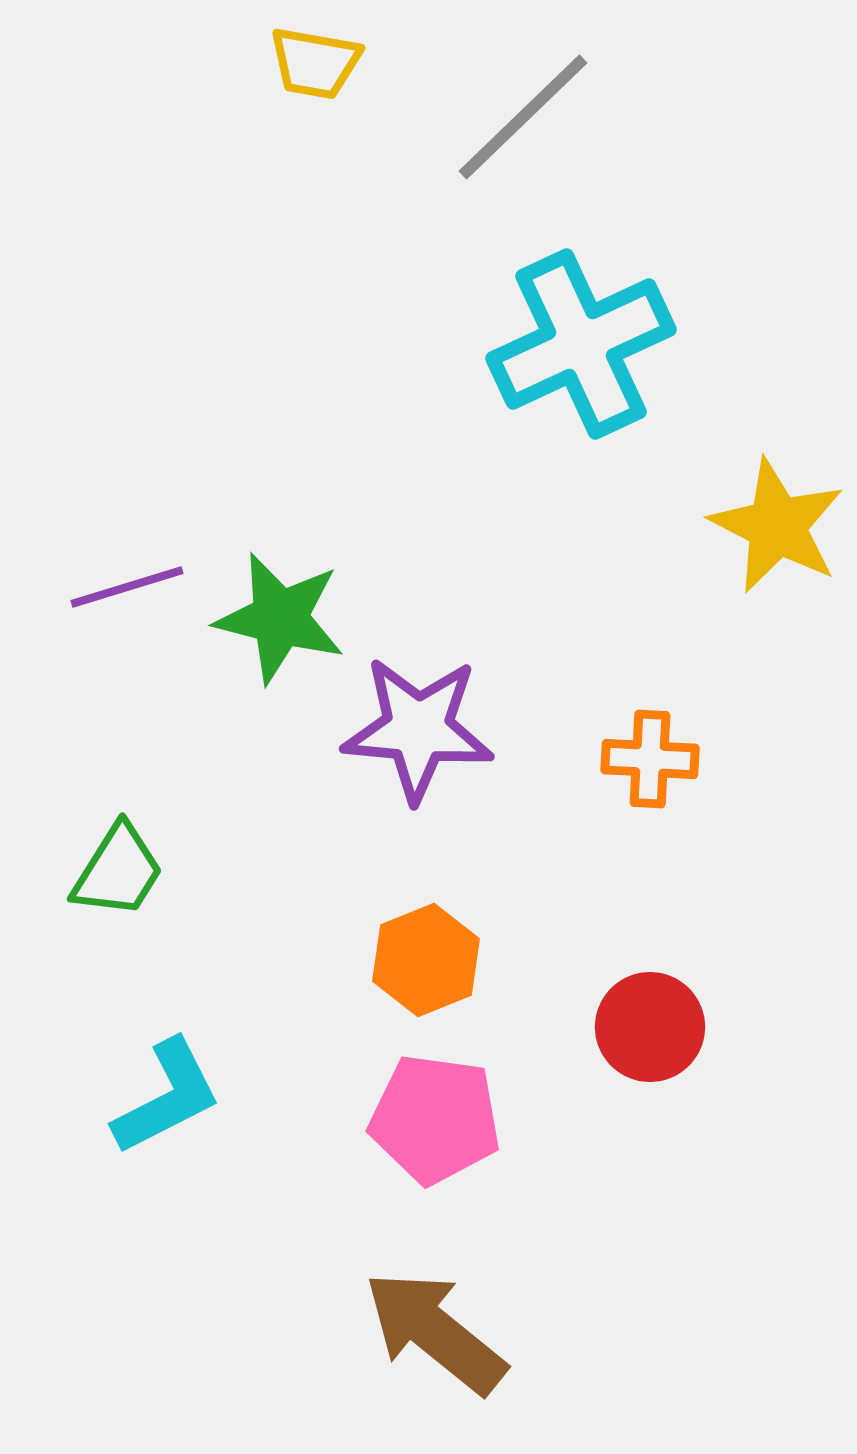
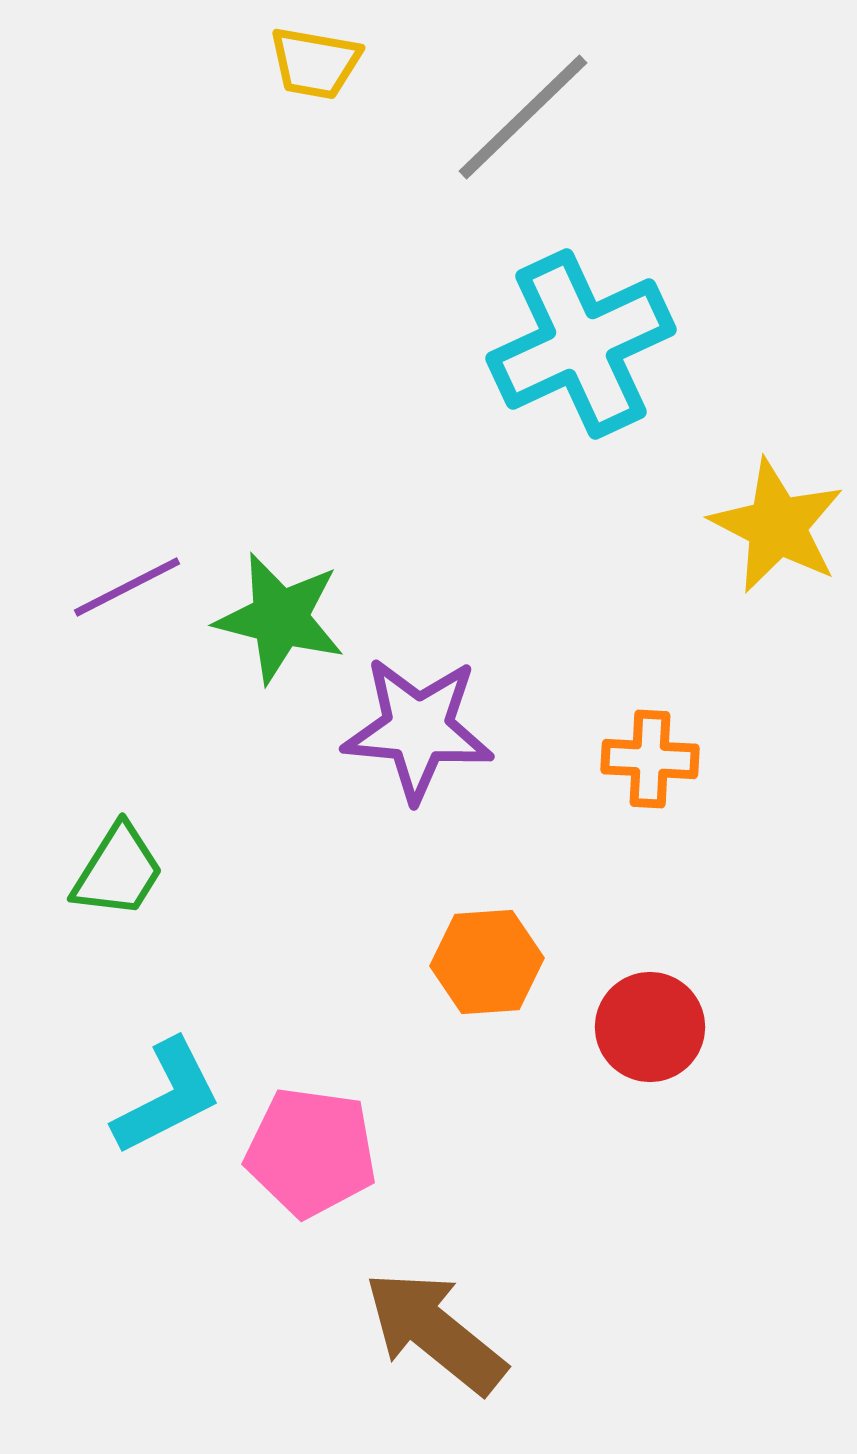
purple line: rotated 10 degrees counterclockwise
orange hexagon: moved 61 px right, 2 px down; rotated 18 degrees clockwise
pink pentagon: moved 124 px left, 33 px down
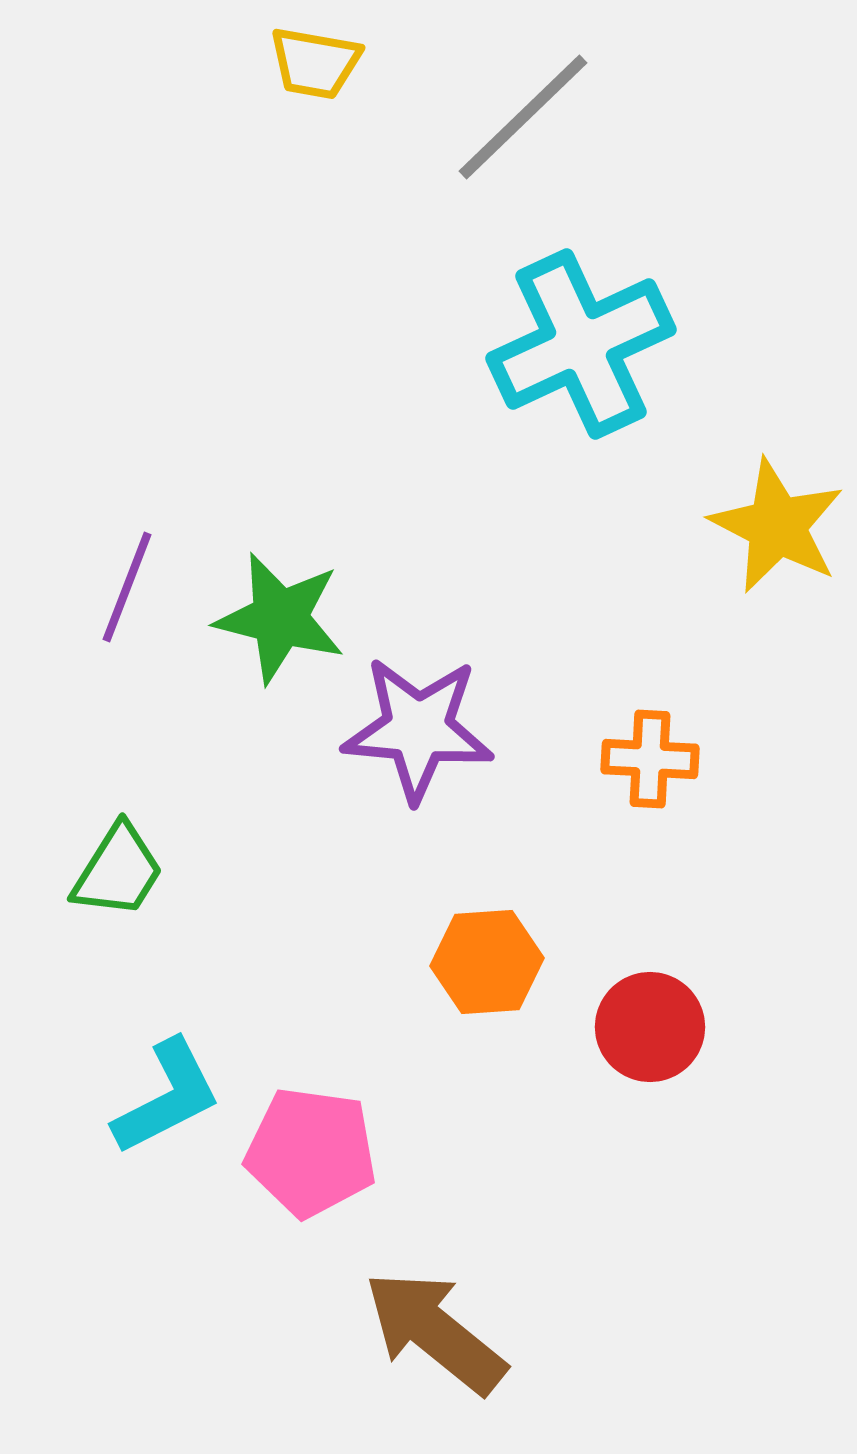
purple line: rotated 42 degrees counterclockwise
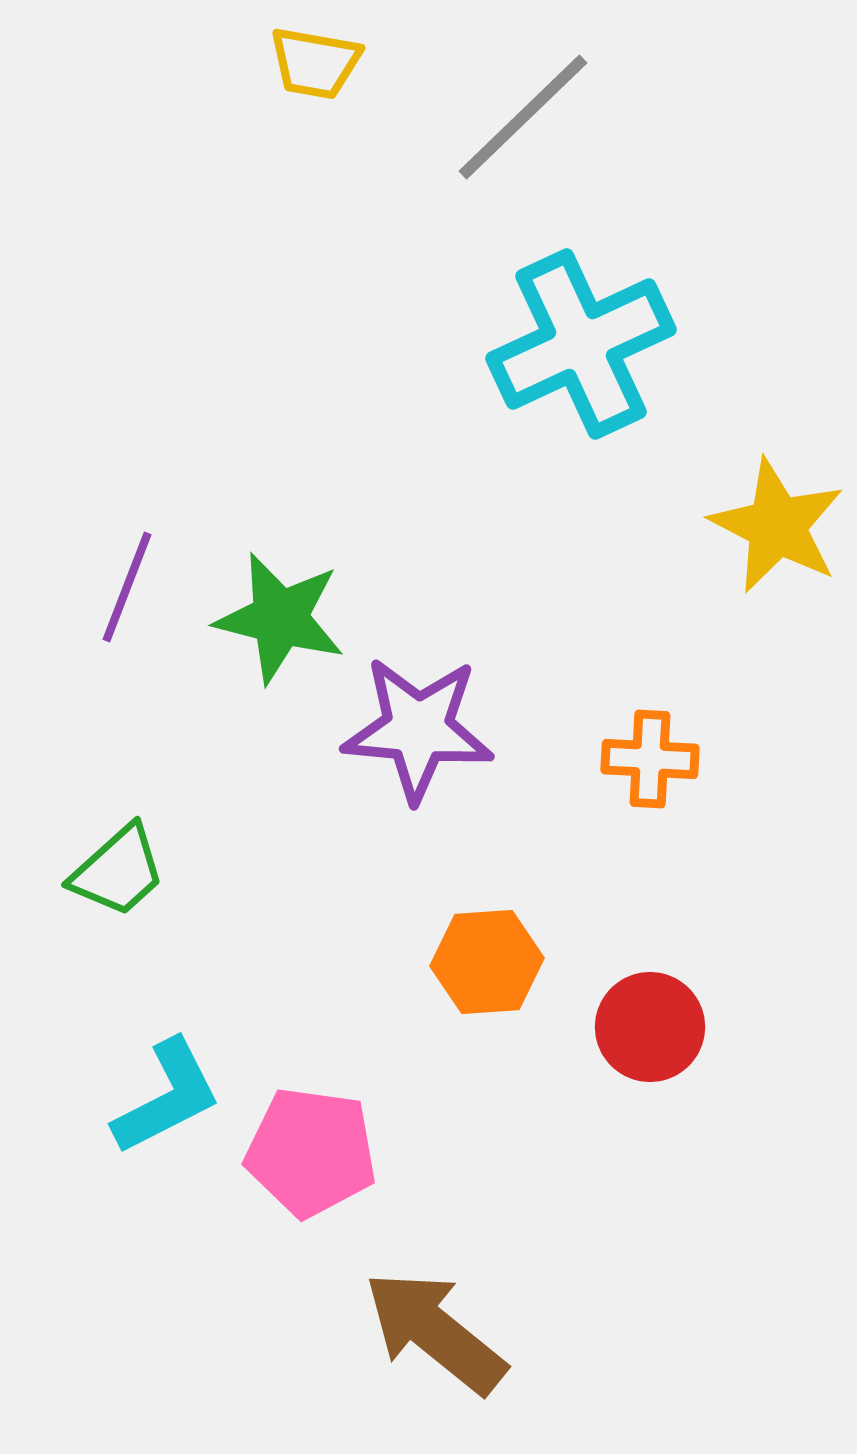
green trapezoid: rotated 16 degrees clockwise
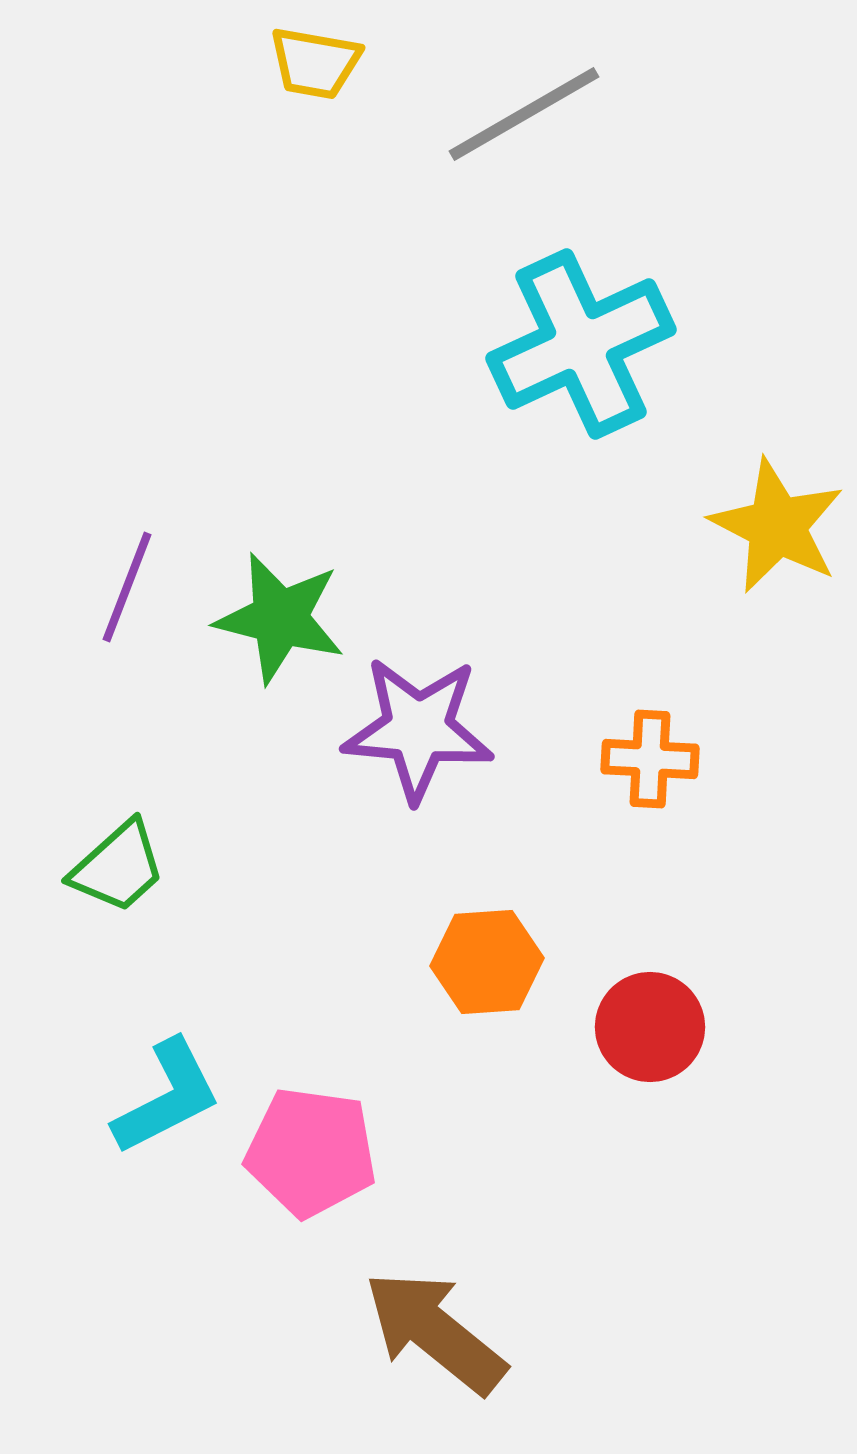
gray line: moved 1 px right, 3 px up; rotated 14 degrees clockwise
green trapezoid: moved 4 px up
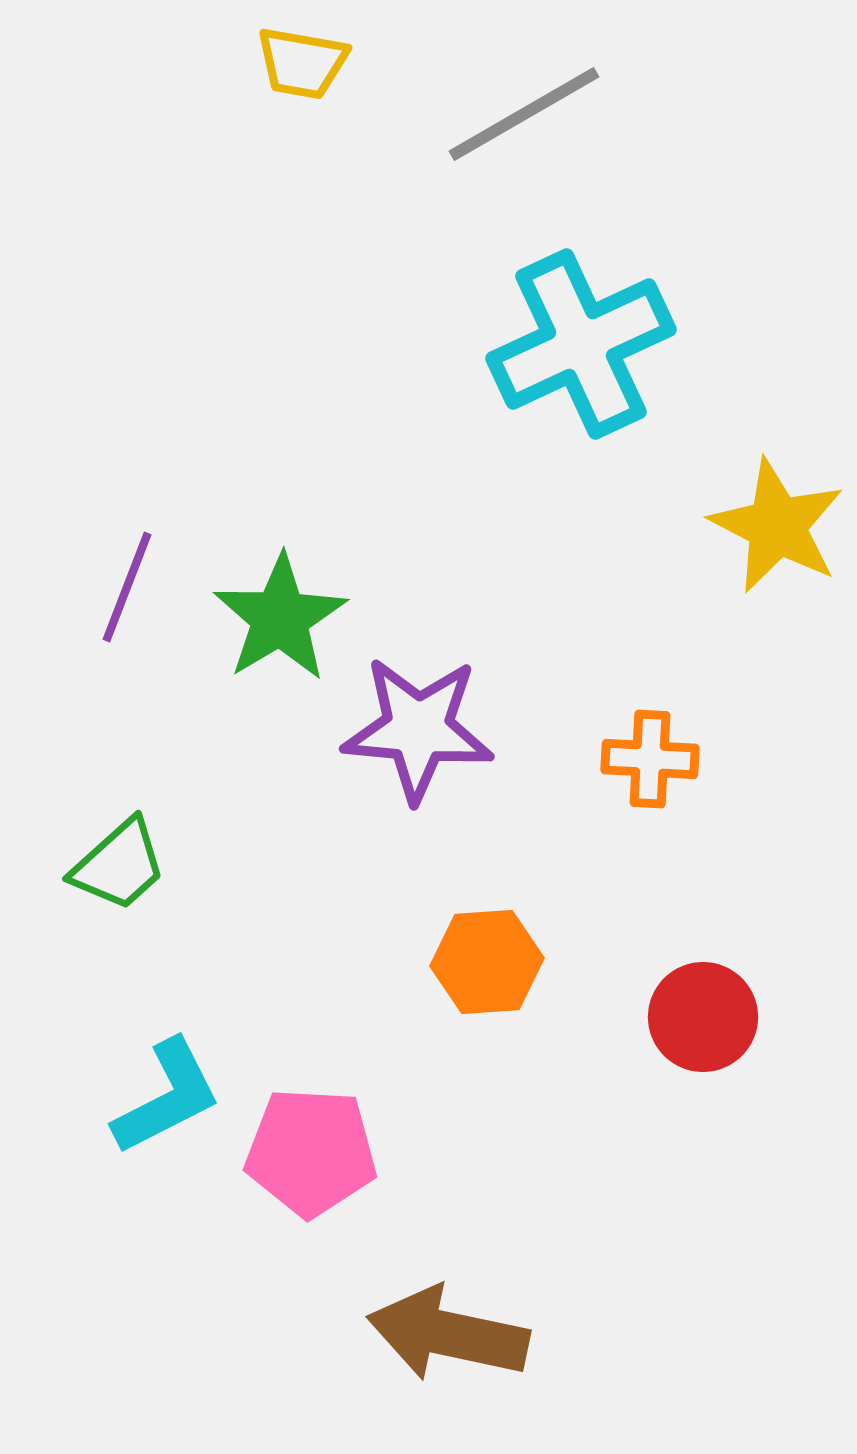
yellow trapezoid: moved 13 px left
green star: rotated 27 degrees clockwise
green trapezoid: moved 1 px right, 2 px up
red circle: moved 53 px right, 10 px up
pink pentagon: rotated 5 degrees counterclockwise
brown arrow: moved 13 px right, 2 px down; rotated 27 degrees counterclockwise
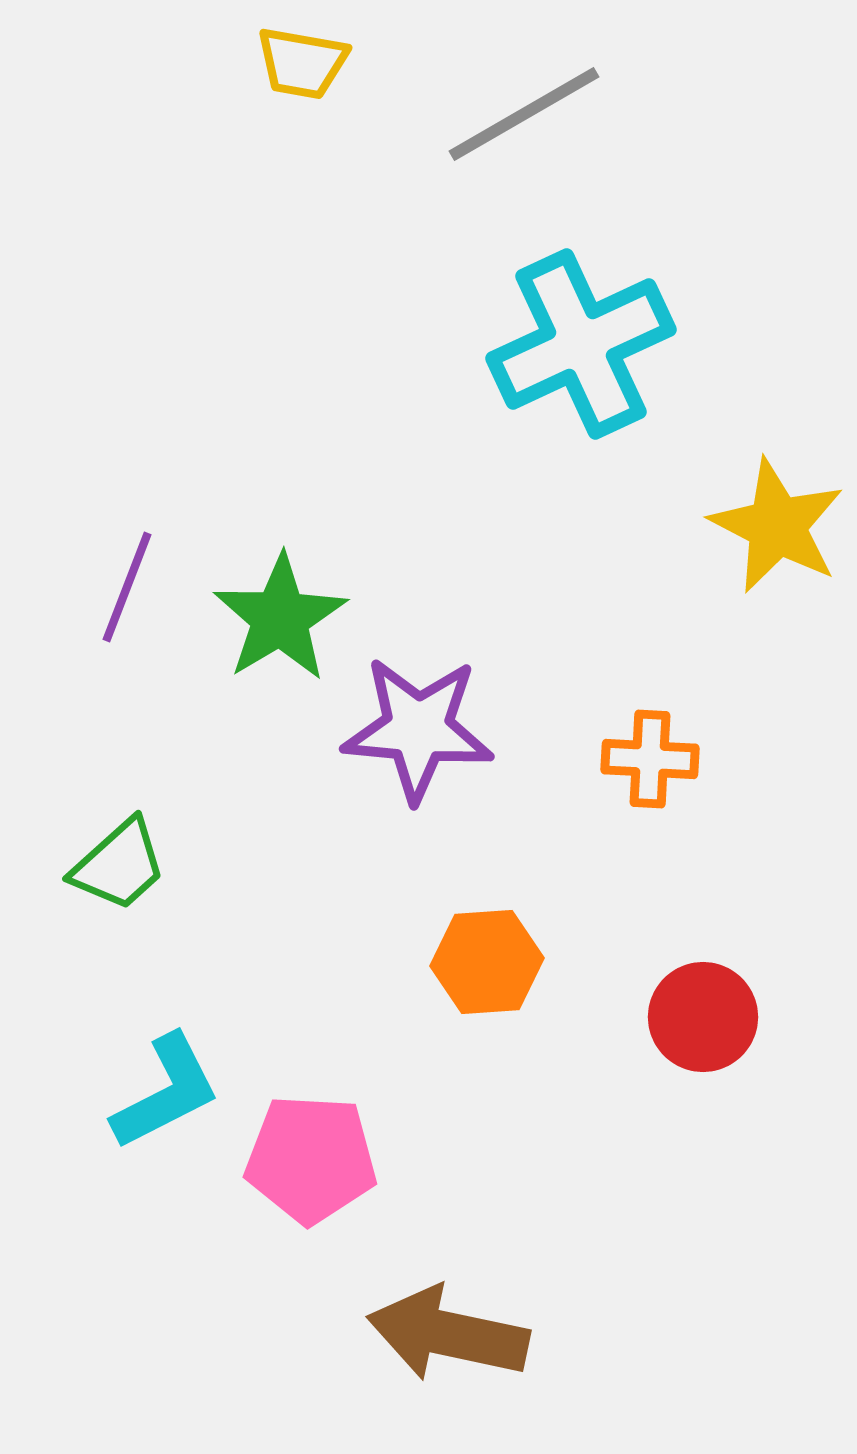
cyan L-shape: moved 1 px left, 5 px up
pink pentagon: moved 7 px down
